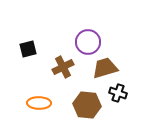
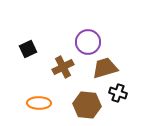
black square: rotated 12 degrees counterclockwise
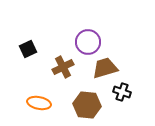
black cross: moved 4 px right, 1 px up
orange ellipse: rotated 10 degrees clockwise
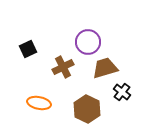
black cross: rotated 18 degrees clockwise
brown hexagon: moved 4 px down; rotated 20 degrees clockwise
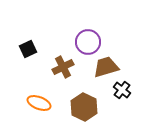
brown trapezoid: moved 1 px right, 1 px up
black cross: moved 2 px up
orange ellipse: rotated 10 degrees clockwise
brown hexagon: moved 3 px left, 2 px up
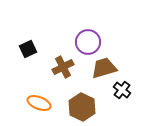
brown trapezoid: moved 2 px left, 1 px down
brown hexagon: moved 2 px left
